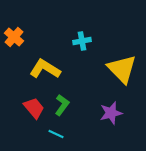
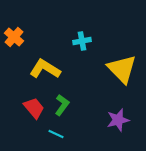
purple star: moved 7 px right, 7 px down
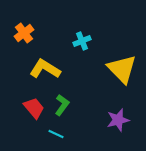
orange cross: moved 10 px right, 4 px up; rotated 12 degrees clockwise
cyan cross: rotated 12 degrees counterclockwise
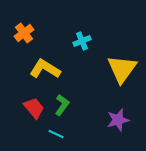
yellow triangle: rotated 20 degrees clockwise
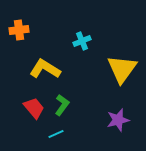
orange cross: moved 5 px left, 3 px up; rotated 30 degrees clockwise
cyan line: rotated 49 degrees counterclockwise
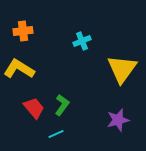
orange cross: moved 4 px right, 1 px down
yellow L-shape: moved 26 px left
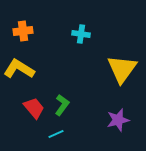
cyan cross: moved 1 px left, 7 px up; rotated 30 degrees clockwise
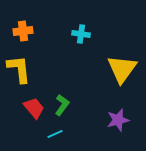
yellow L-shape: rotated 52 degrees clockwise
cyan line: moved 1 px left
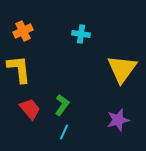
orange cross: rotated 18 degrees counterclockwise
red trapezoid: moved 4 px left, 1 px down
cyan line: moved 9 px right, 2 px up; rotated 42 degrees counterclockwise
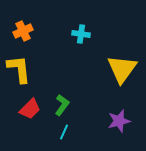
red trapezoid: rotated 85 degrees clockwise
purple star: moved 1 px right, 1 px down
